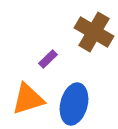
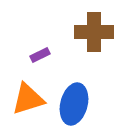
brown cross: rotated 30 degrees counterclockwise
purple rectangle: moved 8 px left, 4 px up; rotated 18 degrees clockwise
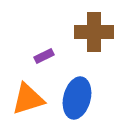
purple rectangle: moved 4 px right, 1 px down
blue ellipse: moved 3 px right, 6 px up
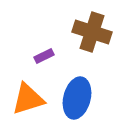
brown cross: moved 2 px left; rotated 18 degrees clockwise
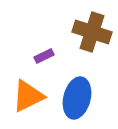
orange triangle: moved 3 px up; rotated 9 degrees counterclockwise
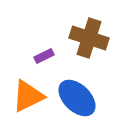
brown cross: moved 3 px left, 6 px down
blue ellipse: rotated 60 degrees counterclockwise
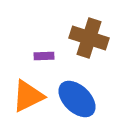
purple rectangle: rotated 24 degrees clockwise
blue ellipse: moved 1 px down
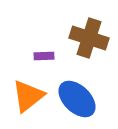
orange triangle: rotated 12 degrees counterclockwise
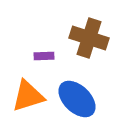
orange triangle: rotated 21 degrees clockwise
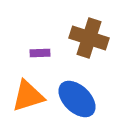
purple rectangle: moved 4 px left, 3 px up
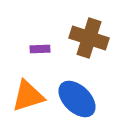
purple rectangle: moved 4 px up
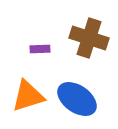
blue ellipse: rotated 9 degrees counterclockwise
